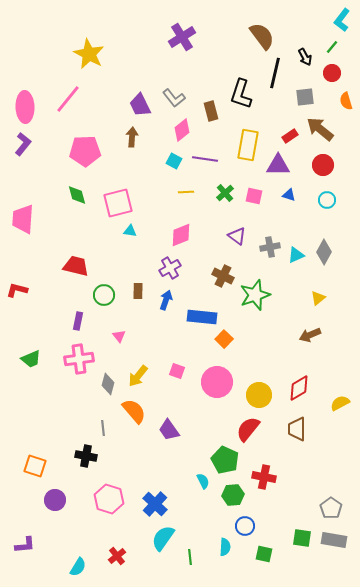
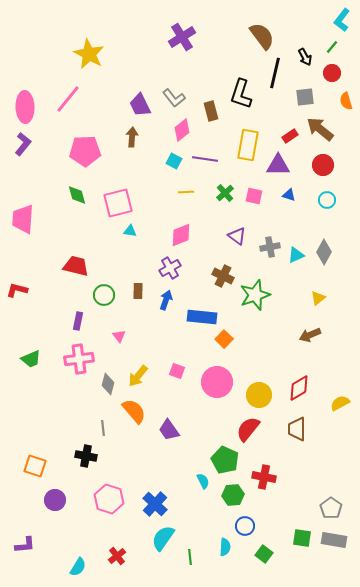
green square at (264, 554): rotated 24 degrees clockwise
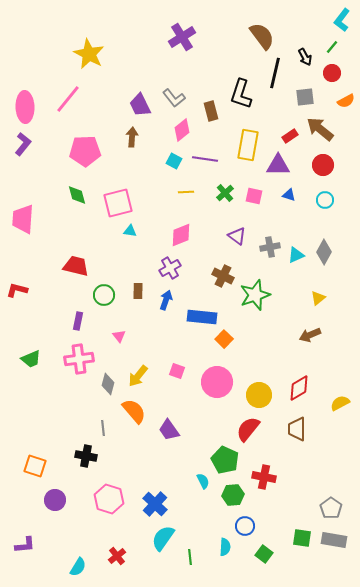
orange semicircle at (346, 101): rotated 102 degrees counterclockwise
cyan circle at (327, 200): moved 2 px left
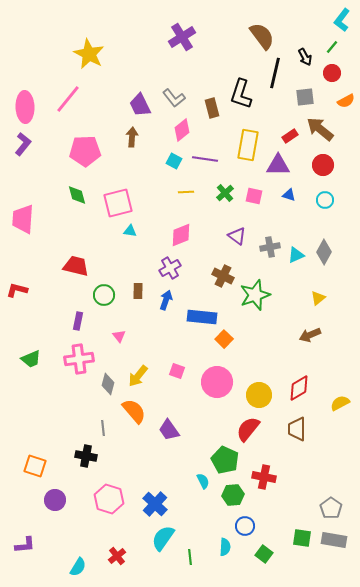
brown rectangle at (211, 111): moved 1 px right, 3 px up
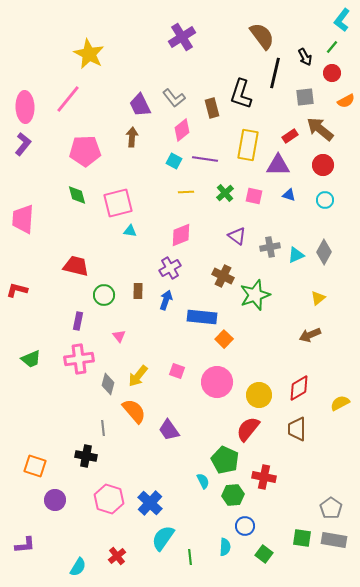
blue cross at (155, 504): moved 5 px left, 1 px up
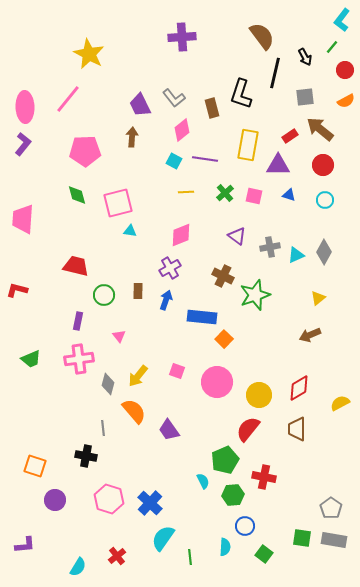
purple cross at (182, 37): rotated 28 degrees clockwise
red circle at (332, 73): moved 13 px right, 3 px up
green pentagon at (225, 460): rotated 24 degrees clockwise
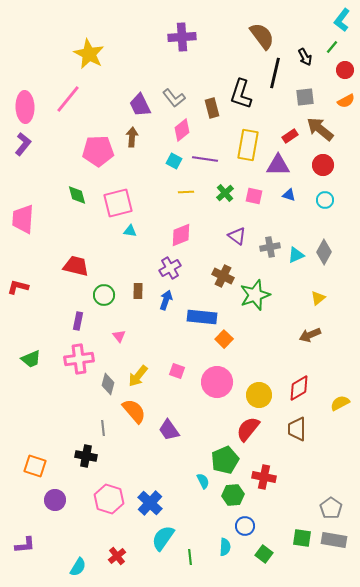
pink pentagon at (85, 151): moved 13 px right
red L-shape at (17, 290): moved 1 px right, 3 px up
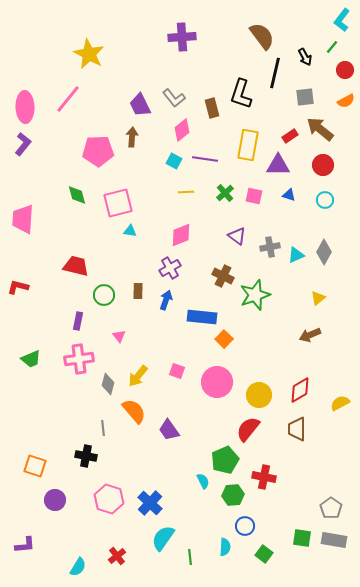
red diamond at (299, 388): moved 1 px right, 2 px down
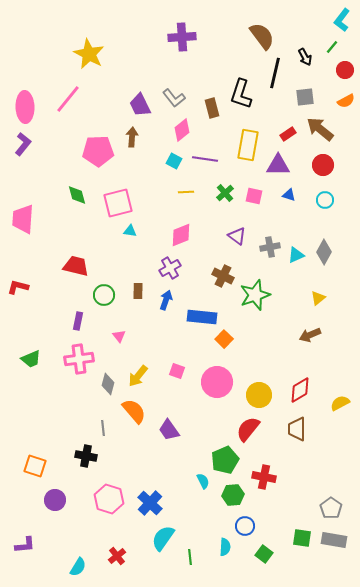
red rectangle at (290, 136): moved 2 px left, 2 px up
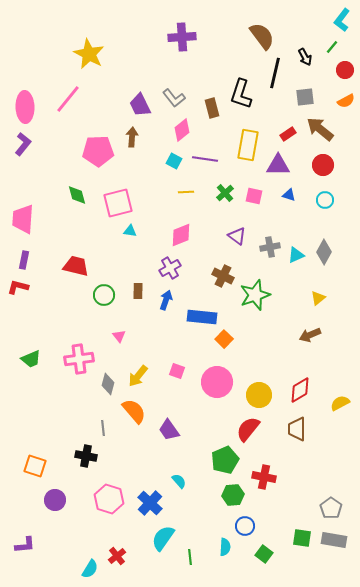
purple rectangle at (78, 321): moved 54 px left, 61 px up
cyan semicircle at (203, 481): moved 24 px left; rotated 14 degrees counterclockwise
cyan semicircle at (78, 567): moved 12 px right, 2 px down
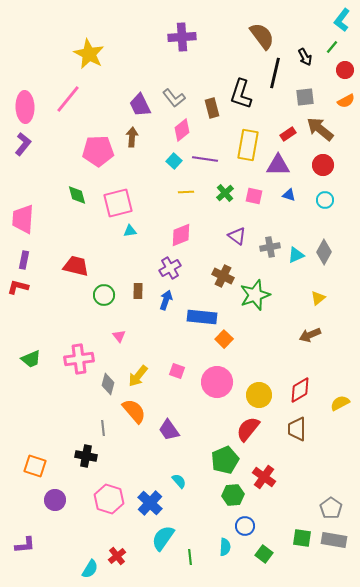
cyan square at (174, 161): rotated 14 degrees clockwise
cyan triangle at (130, 231): rotated 16 degrees counterclockwise
red cross at (264, 477): rotated 25 degrees clockwise
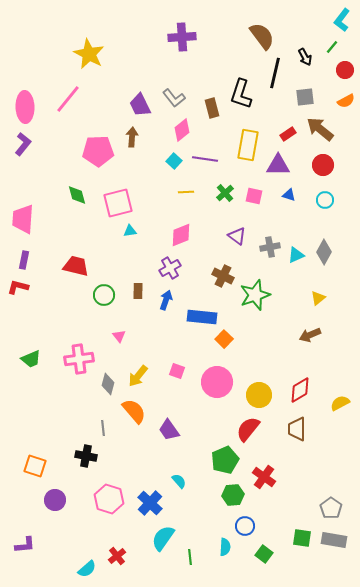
cyan semicircle at (90, 569): moved 3 px left; rotated 18 degrees clockwise
